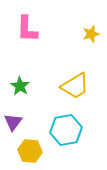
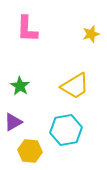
purple triangle: rotated 24 degrees clockwise
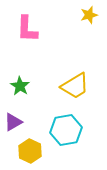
yellow star: moved 2 px left, 19 px up
yellow hexagon: rotated 20 degrees clockwise
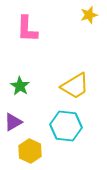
cyan hexagon: moved 4 px up; rotated 16 degrees clockwise
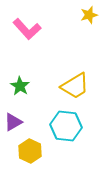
pink L-shape: rotated 44 degrees counterclockwise
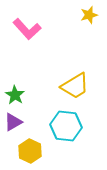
green star: moved 5 px left, 9 px down
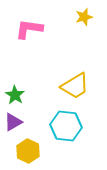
yellow star: moved 5 px left, 2 px down
pink L-shape: moved 2 px right; rotated 140 degrees clockwise
yellow hexagon: moved 2 px left
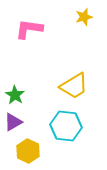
yellow trapezoid: moved 1 px left
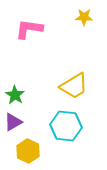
yellow star: rotated 18 degrees clockwise
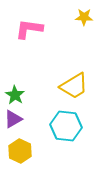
purple triangle: moved 3 px up
yellow hexagon: moved 8 px left
